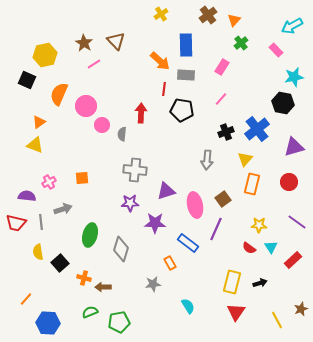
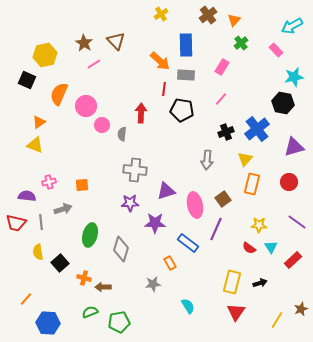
orange square at (82, 178): moved 7 px down
pink cross at (49, 182): rotated 16 degrees clockwise
yellow line at (277, 320): rotated 60 degrees clockwise
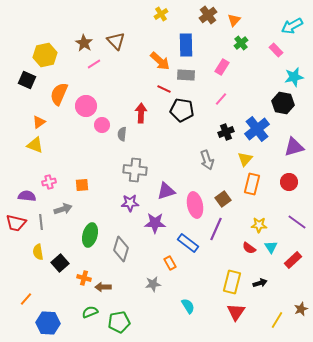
red line at (164, 89): rotated 72 degrees counterclockwise
gray arrow at (207, 160): rotated 24 degrees counterclockwise
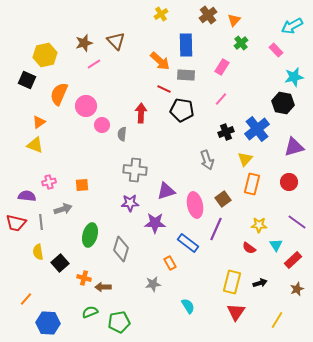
brown star at (84, 43): rotated 24 degrees clockwise
cyan triangle at (271, 247): moved 5 px right, 2 px up
brown star at (301, 309): moved 4 px left, 20 px up
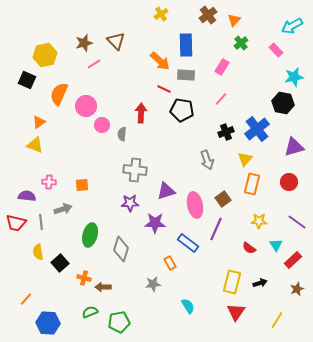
pink cross at (49, 182): rotated 16 degrees clockwise
yellow star at (259, 225): moved 4 px up
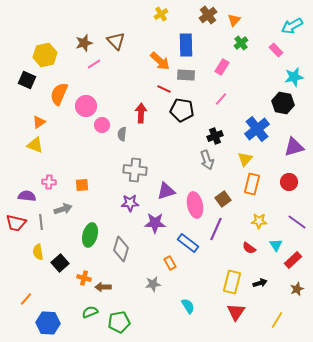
black cross at (226, 132): moved 11 px left, 4 px down
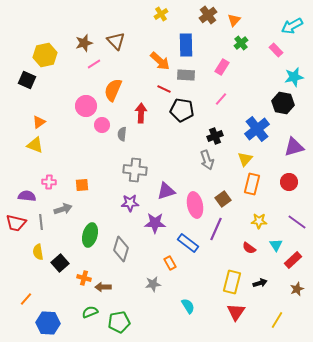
orange semicircle at (59, 94): moved 54 px right, 4 px up
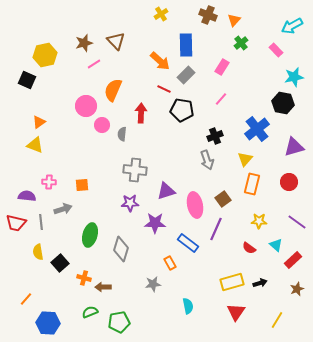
brown cross at (208, 15): rotated 30 degrees counterclockwise
gray rectangle at (186, 75): rotated 48 degrees counterclockwise
cyan triangle at (276, 245): rotated 16 degrees counterclockwise
yellow rectangle at (232, 282): rotated 60 degrees clockwise
cyan semicircle at (188, 306): rotated 21 degrees clockwise
